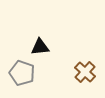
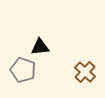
gray pentagon: moved 1 px right, 3 px up
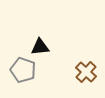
brown cross: moved 1 px right
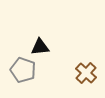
brown cross: moved 1 px down
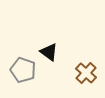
black triangle: moved 9 px right, 5 px down; rotated 42 degrees clockwise
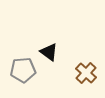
gray pentagon: rotated 25 degrees counterclockwise
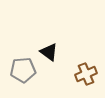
brown cross: moved 1 px down; rotated 25 degrees clockwise
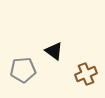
black triangle: moved 5 px right, 1 px up
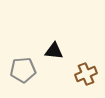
black triangle: rotated 30 degrees counterclockwise
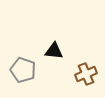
gray pentagon: rotated 25 degrees clockwise
